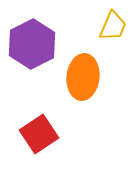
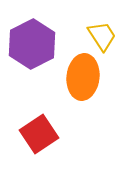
yellow trapezoid: moved 11 px left, 10 px down; rotated 56 degrees counterclockwise
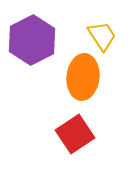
purple hexagon: moved 4 px up
red square: moved 36 px right
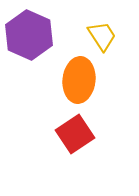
purple hexagon: moved 3 px left, 5 px up; rotated 9 degrees counterclockwise
orange ellipse: moved 4 px left, 3 px down
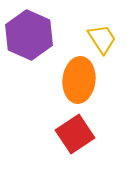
yellow trapezoid: moved 3 px down
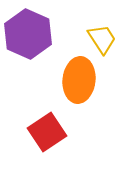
purple hexagon: moved 1 px left, 1 px up
red square: moved 28 px left, 2 px up
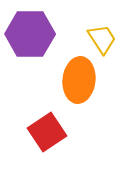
purple hexagon: moved 2 px right; rotated 24 degrees counterclockwise
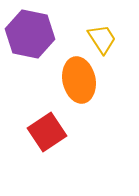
purple hexagon: rotated 12 degrees clockwise
orange ellipse: rotated 18 degrees counterclockwise
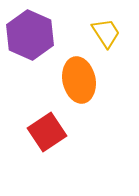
purple hexagon: moved 1 px down; rotated 12 degrees clockwise
yellow trapezoid: moved 4 px right, 6 px up
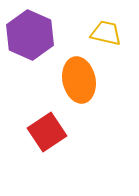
yellow trapezoid: rotated 44 degrees counterclockwise
